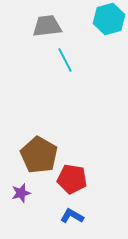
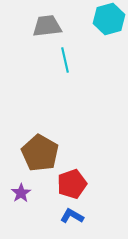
cyan line: rotated 15 degrees clockwise
brown pentagon: moved 1 px right, 2 px up
red pentagon: moved 5 px down; rotated 28 degrees counterclockwise
purple star: rotated 18 degrees counterclockwise
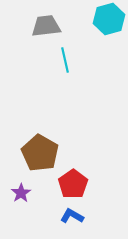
gray trapezoid: moved 1 px left
red pentagon: moved 1 px right; rotated 16 degrees counterclockwise
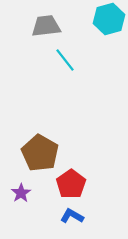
cyan line: rotated 25 degrees counterclockwise
red pentagon: moved 2 px left
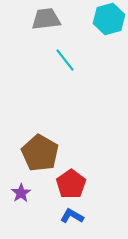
gray trapezoid: moved 7 px up
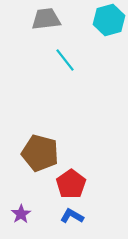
cyan hexagon: moved 1 px down
brown pentagon: rotated 15 degrees counterclockwise
purple star: moved 21 px down
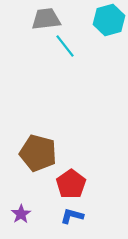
cyan line: moved 14 px up
brown pentagon: moved 2 px left
blue L-shape: rotated 15 degrees counterclockwise
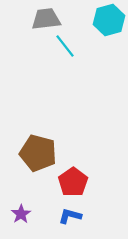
red pentagon: moved 2 px right, 2 px up
blue L-shape: moved 2 px left
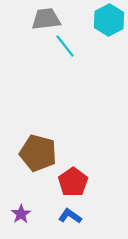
cyan hexagon: rotated 12 degrees counterclockwise
blue L-shape: rotated 20 degrees clockwise
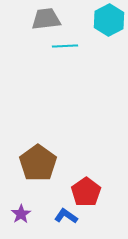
cyan line: rotated 55 degrees counterclockwise
brown pentagon: moved 10 px down; rotated 21 degrees clockwise
red pentagon: moved 13 px right, 10 px down
blue L-shape: moved 4 px left
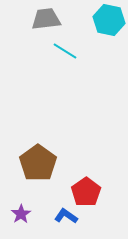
cyan hexagon: rotated 20 degrees counterclockwise
cyan line: moved 5 px down; rotated 35 degrees clockwise
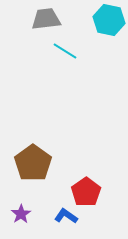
brown pentagon: moved 5 px left
